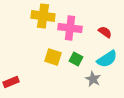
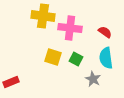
cyan semicircle: moved 1 px left, 1 px up; rotated 115 degrees clockwise
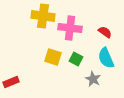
cyan semicircle: rotated 15 degrees counterclockwise
